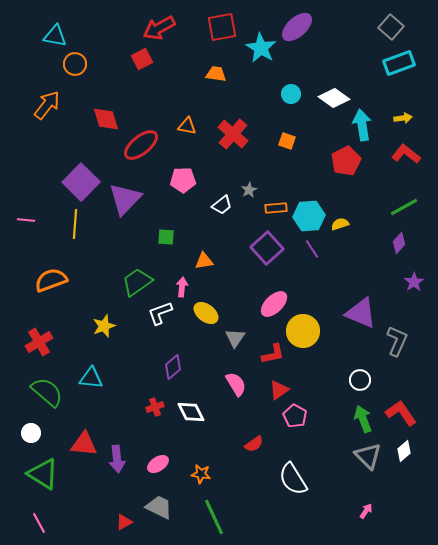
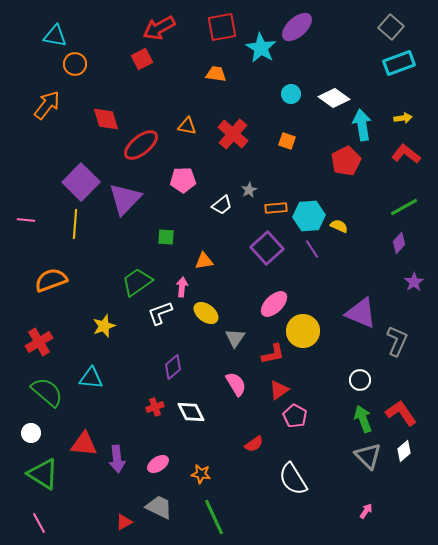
yellow semicircle at (340, 224): moved 1 px left, 2 px down; rotated 42 degrees clockwise
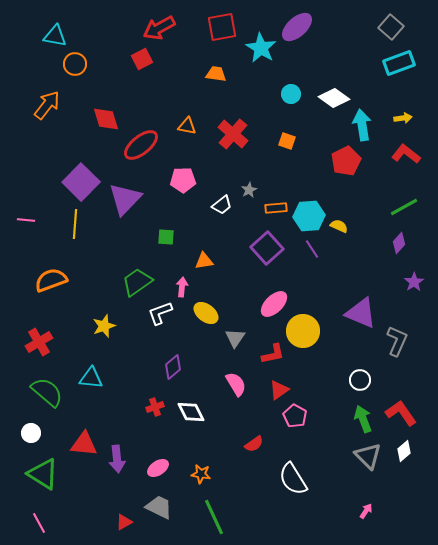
pink ellipse at (158, 464): moved 4 px down
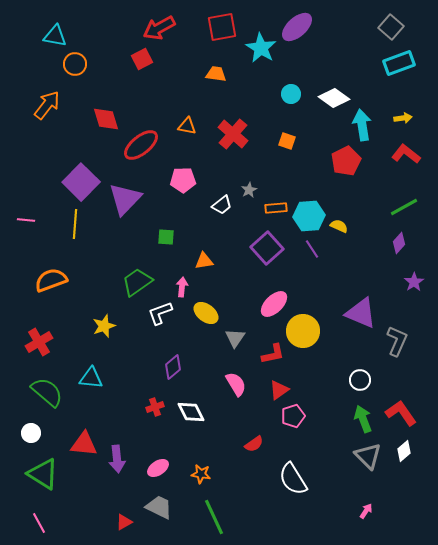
pink pentagon at (295, 416): moved 2 px left; rotated 25 degrees clockwise
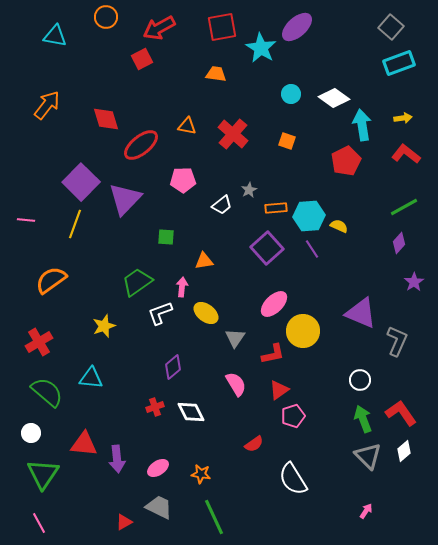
orange circle at (75, 64): moved 31 px right, 47 px up
yellow line at (75, 224): rotated 16 degrees clockwise
orange semicircle at (51, 280): rotated 16 degrees counterclockwise
green triangle at (43, 474): rotated 32 degrees clockwise
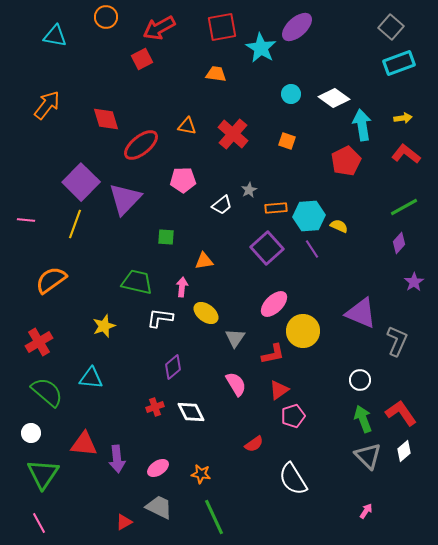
green trapezoid at (137, 282): rotated 48 degrees clockwise
white L-shape at (160, 313): moved 5 px down; rotated 28 degrees clockwise
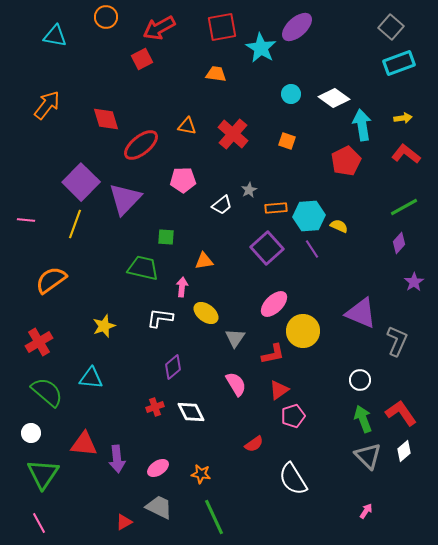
green trapezoid at (137, 282): moved 6 px right, 14 px up
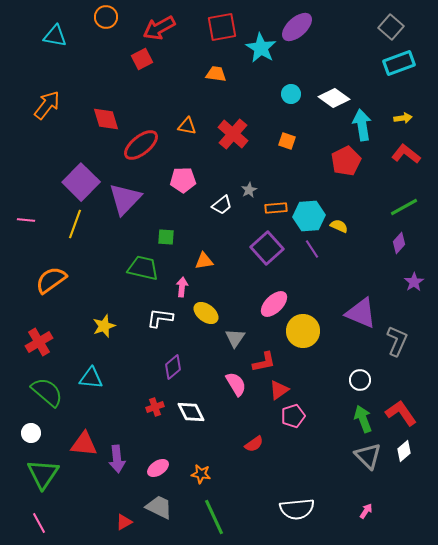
red L-shape at (273, 354): moved 9 px left, 8 px down
white semicircle at (293, 479): moved 4 px right, 30 px down; rotated 64 degrees counterclockwise
